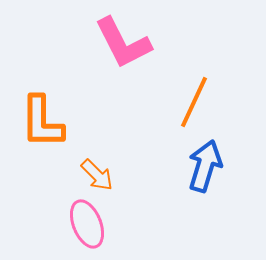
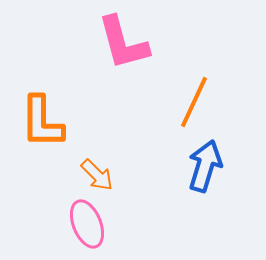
pink L-shape: rotated 12 degrees clockwise
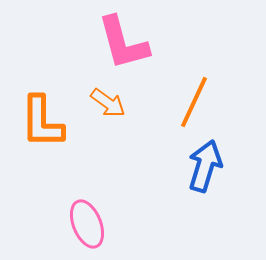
orange arrow: moved 11 px right, 72 px up; rotated 9 degrees counterclockwise
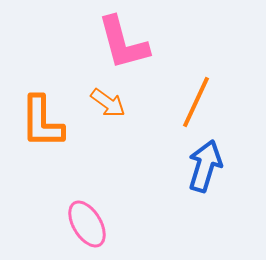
orange line: moved 2 px right
pink ellipse: rotated 9 degrees counterclockwise
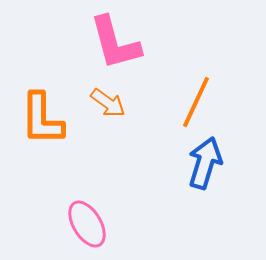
pink L-shape: moved 8 px left
orange L-shape: moved 3 px up
blue arrow: moved 3 px up
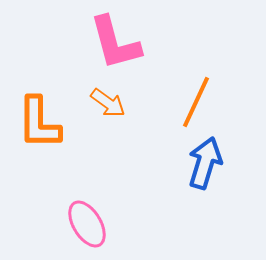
orange L-shape: moved 3 px left, 4 px down
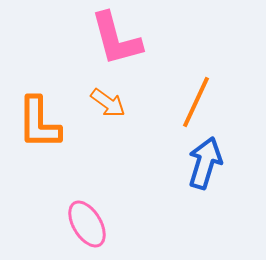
pink L-shape: moved 1 px right, 4 px up
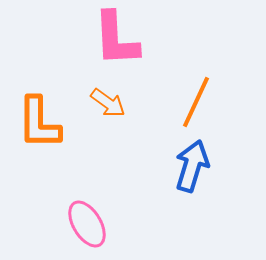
pink L-shape: rotated 12 degrees clockwise
blue arrow: moved 13 px left, 3 px down
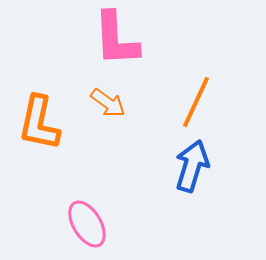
orange L-shape: rotated 12 degrees clockwise
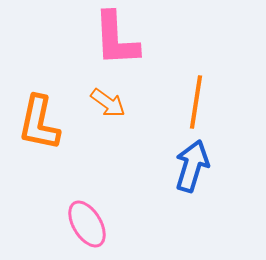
orange line: rotated 16 degrees counterclockwise
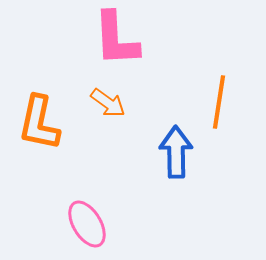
orange line: moved 23 px right
blue arrow: moved 16 px left, 14 px up; rotated 18 degrees counterclockwise
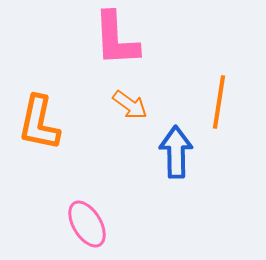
orange arrow: moved 22 px right, 2 px down
